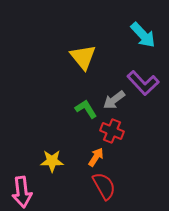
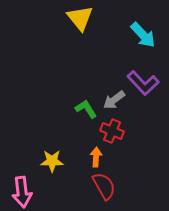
yellow triangle: moved 3 px left, 39 px up
orange arrow: rotated 30 degrees counterclockwise
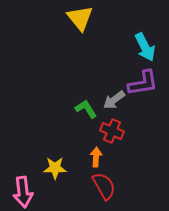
cyan arrow: moved 2 px right, 12 px down; rotated 16 degrees clockwise
purple L-shape: rotated 56 degrees counterclockwise
yellow star: moved 3 px right, 7 px down
pink arrow: moved 1 px right
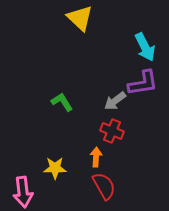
yellow triangle: rotated 8 degrees counterclockwise
gray arrow: moved 1 px right, 1 px down
green L-shape: moved 24 px left, 7 px up
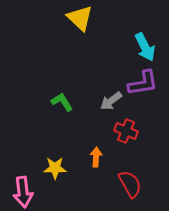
gray arrow: moved 4 px left
red cross: moved 14 px right
red semicircle: moved 26 px right, 2 px up
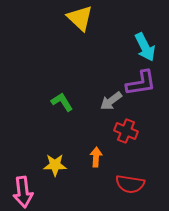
purple L-shape: moved 2 px left
yellow star: moved 3 px up
red semicircle: rotated 128 degrees clockwise
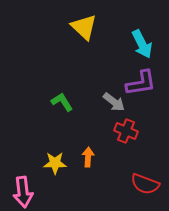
yellow triangle: moved 4 px right, 9 px down
cyan arrow: moved 3 px left, 3 px up
gray arrow: moved 3 px right, 1 px down; rotated 105 degrees counterclockwise
orange arrow: moved 8 px left
yellow star: moved 2 px up
red semicircle: moved 15 px right; rotated 12 degrees clockwise
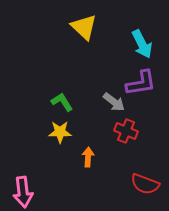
yellow star: moved 5 px right, 31 px up
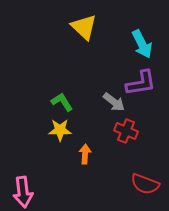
yellow star: moved 2 px up
orange arrow: moved 3 px left, 3 px up
